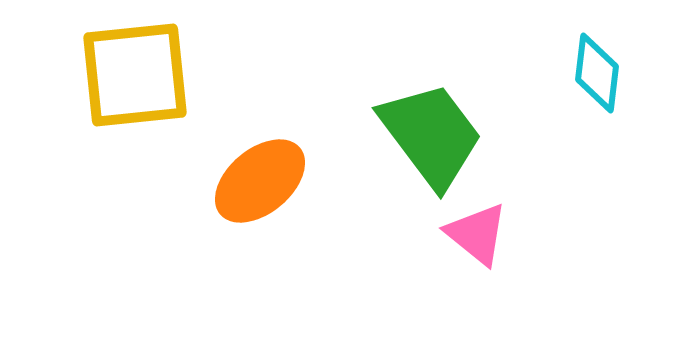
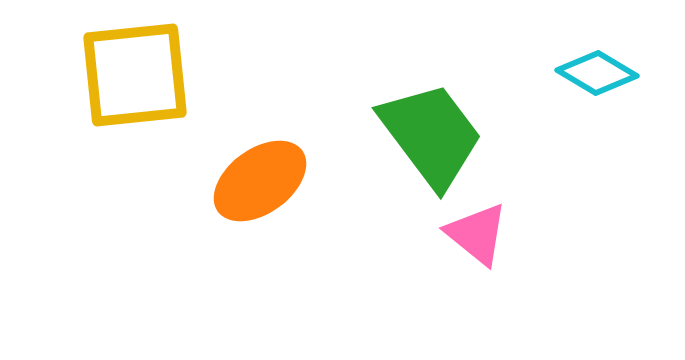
cyan diamond: rotated 66 degrees counterclockwise
orange ellipse: rotated 4 degrees clockwise
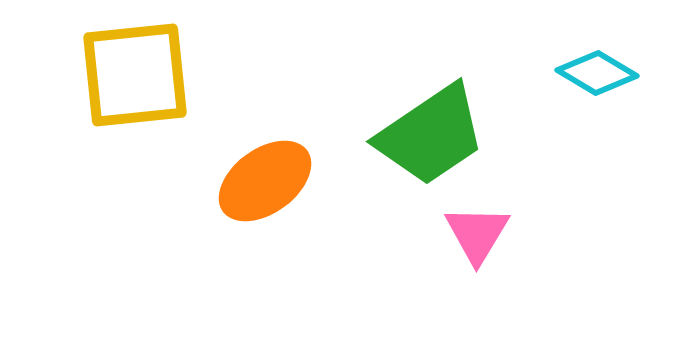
green trapezoid: rotated 93 degrees clockwise
orange ellipse: moved 5 px right
pink triangle: rotated 22 degrees clockwise
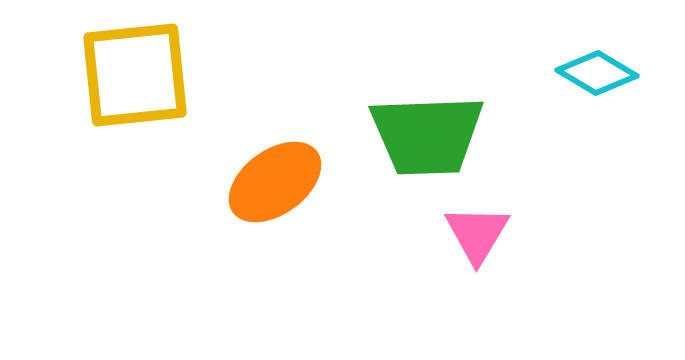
green trapezoid: moved 4 px left; rotated 32 degrees clockwise
orange ellipse: moved 10 px right, 1 px down
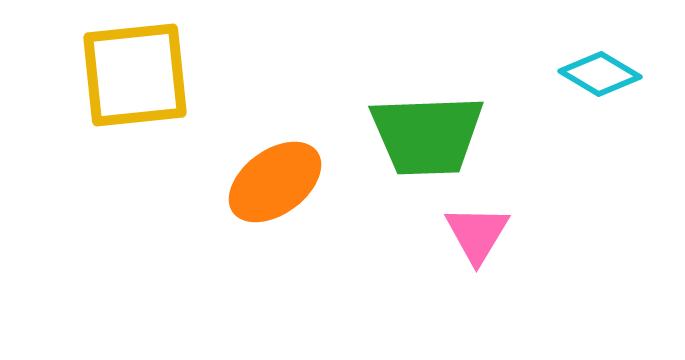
cyan diamond: moved 3 px right, 1 px down
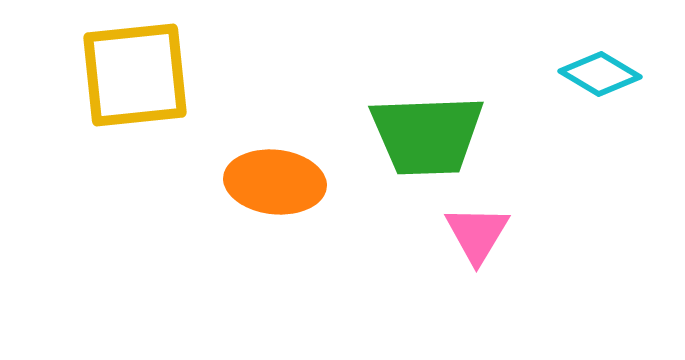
orange ellipse: rotated 42 degrees clockwise
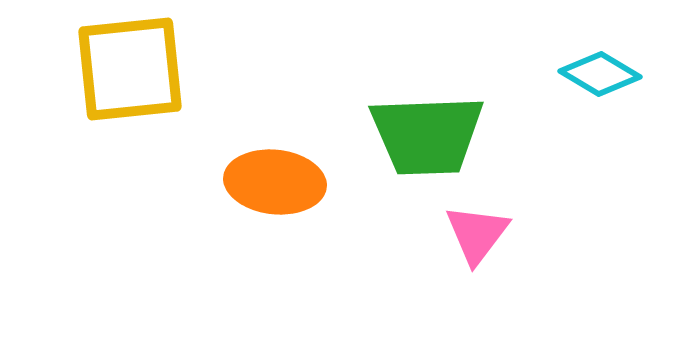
yellow square: moved 5 px left, 6 px up
pink triangle: rotated 6 degrees clockwise
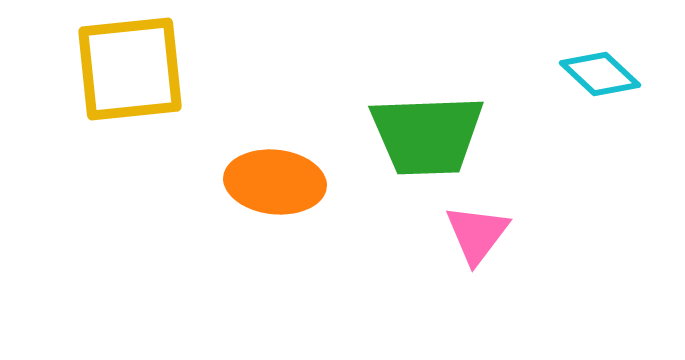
cyan diamond: rotated 12 degrees clockwise
